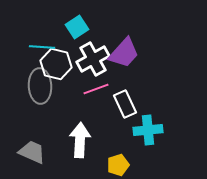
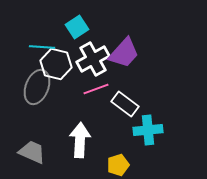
gray ellipse: moved 3 px left, 1 px down; rotated 24 degrees clockwise
white rectangle: rotated 28 degrees counterclockwise
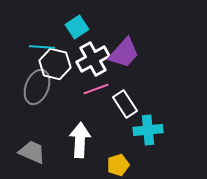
white hexagon: moved 1 px left
white rectangle: rotated 20 degrees clockwise
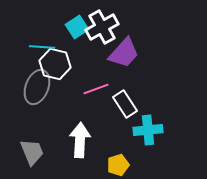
white cross: moved 9 px right, 32 px up
gray trapezoid: rotated 44 degrees clockwise
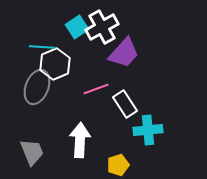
white hexagon: rotated 24 degrees clockwise
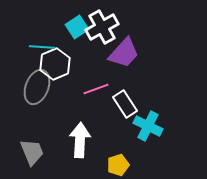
cyan cross: moved 4 px up; rotated 32 degrees clockwise
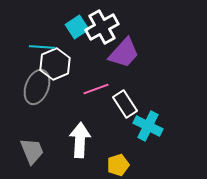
gray trapezoid: moved 1 px up
